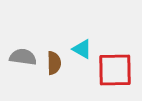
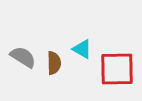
gray semicircle: rotated 24 degrees clockwise
red square: moved 2 px right, 1 px up
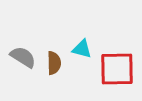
cyan triangle: rotated 15 degrees counterclockwise
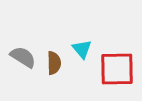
cyan triangle: rotated 35 degrees clockwise
